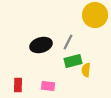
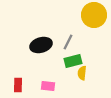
yellow circle: moved 1 px left
yellow semicircle: moved 4 px left, 3 px down
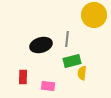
gray line: moved 1 px left, 3 px up; rotated 21 degrees counterclockwise
green rectangle: moved 1 px left
red rectangle: moved 5 px right, 8 px up
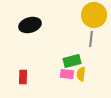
gray line: moved 24 px right
black ellipse: moved 11 px left, 20 px up
yellow semicircle: moved 1 px left, 1 px down
pink rectangle: moved 19 px right, 12 px up
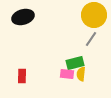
black ellipse: moved 7 px left, 8 px up
gray line: rotated 28 degrees clockwise
green rectangle: moved 3 px right, 2 px down
red rectangle: moved 1 px left, 1 px up
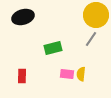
yellow circle: moved 2 px right
green rectangle: moved 22 px left, 15 px up
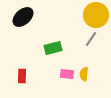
black ellipse: rotated 25 degrees counterclockwise
yellow semicircle: moved 3 px right
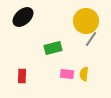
yellow circle: moved 10 px left, 6 px down
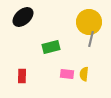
yellow circle: moved 3 px right, 1 px down
gray line: rotated 21 degrees counterclockwise
green rectangle: moved 2 px left, 1 px up
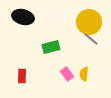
black ellipse: rotated 55 degrees clockwise
gray line: rotated 63 degrees counterclockwise
pink rectangle: rotated 48 degrees clockwise
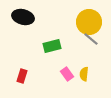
green rectangle: moved 1 px right, 1 px up
red rectangle: rotated 16 degrees clockwise
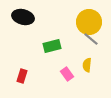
yellow semicircle: moved 3 px right, 9 px up
